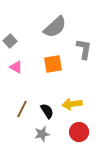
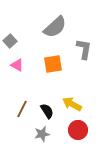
pink triangle: moved 1 px right, 2 px up
yellow arrow: rotated 36 degrees clockwise
red circle: moved 1 px left, 2 px up
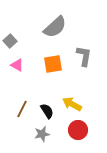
gray L-shape: moved 7 px down
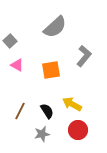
gray L-shape: rotated 30 degrees clockwise
orange square: moved 2 px left, 6 px down
brown line: moved 2 px left, 2 px down
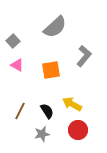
gray square: moved 3 px right
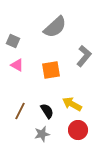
gray square: rotated 24 degrees counterclockwise
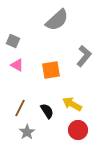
gray semicircle: moved 2 px right, 7 px up
brown line: moved 3 px up
gray star: moved 15 px left, 2 px up; rotated 21 degrees counterclockwise
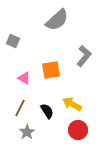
pink triangle: moved 7 px right, 13 px down
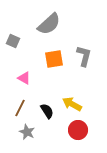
gray semicircle: moved 8 px left, 4 px down
gray L-shape: rotated 25 degrees counterclockwise
orange square: moved 3 px right, 11 px up
gray star: rotated 14 degrees counterclockwise
